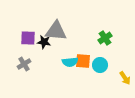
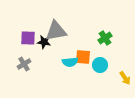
gray triangle: rotated 15 degrees counterclockwise
orange square: moved 4 px up
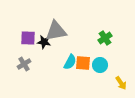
orange square: moved 6 px down
cyan semicircle: rotated 56 degrees counterclockwise
yellow arrow: moved 4 px left, 5 px down
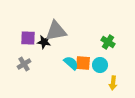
green cross: moved 3 px right, 4 px down; rotated 24 degrees counterclockwise
cyan semicircle: moved 1 px right, 1 px down; rotated 77 degrees counterclockwise
yellow arrow: moved 8 px left; rotated 40 degrees clockwise
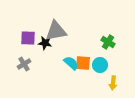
black star: moved 1 px right, 1 px down
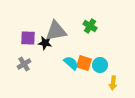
green cross: moved 18 px left, 16 px up
orange square: moved 1 px right; rotated 14 degrees clockwise
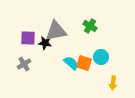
cyan circle: moved 1 px right, 8 px up
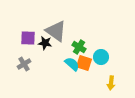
green cross: moved 11 px left, 21 px down
gray triangle: rotated 45 degrees clockwise
cyan semicircle: moved 1 px right, 1 px down
yellow arrow: moved 2 px left
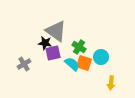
purple square: moved 25 px right, 15 px down; rotated 14 degrees counterclockwise
